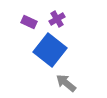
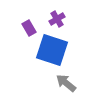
purple rectangle: moved 6 px down; rotated 35 degrees clockwise
blue square: moved 2 px right; rotated 20 degrees counterclockwise
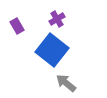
purple rectangle: moved 12 px left, 2 px up
blue square: rotated 20 degrees clockwise
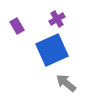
blue square: rotated 28 degrees clockwise
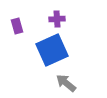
purple cross: rotated 28 degrees clockwise
purple rectangle: rotated 14 degrees clockwise
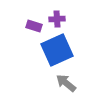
purple rectangle: moved 17 px right; rotated 56 degrees counterclockwise
blue square: moved 5 px right
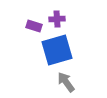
blue square: rotated 8 degrees clockwise
gray arrow: moved 1 px up; rotated 15 degrees clockwise
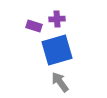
gray arrow: moved 6 px left
